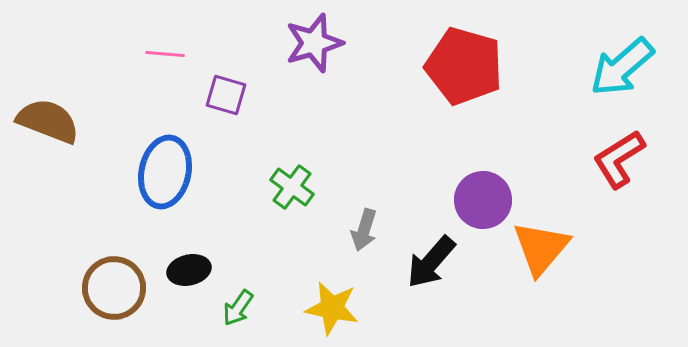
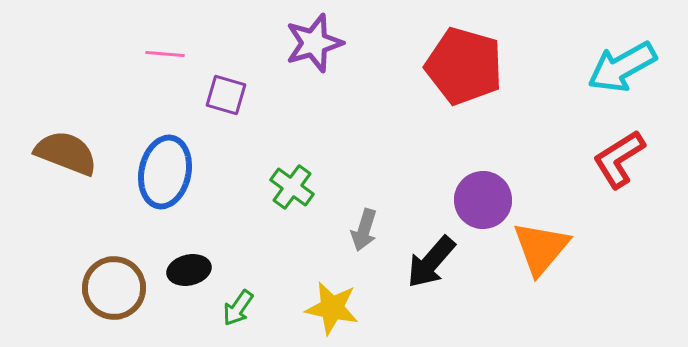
cyan arrow: rotated 12 degrees clockwise
brown semicircle: moved 18 px right, 32 px down
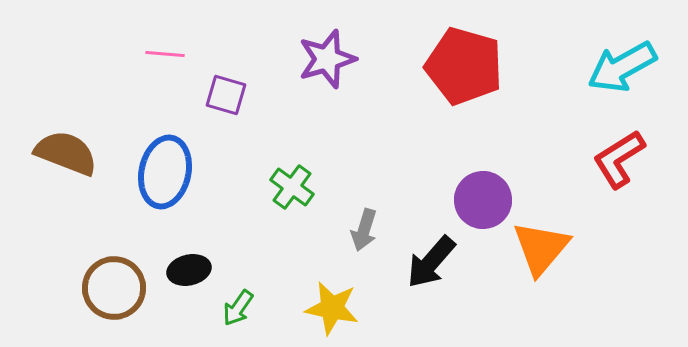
purple star: moved 13 px right, 16 px down
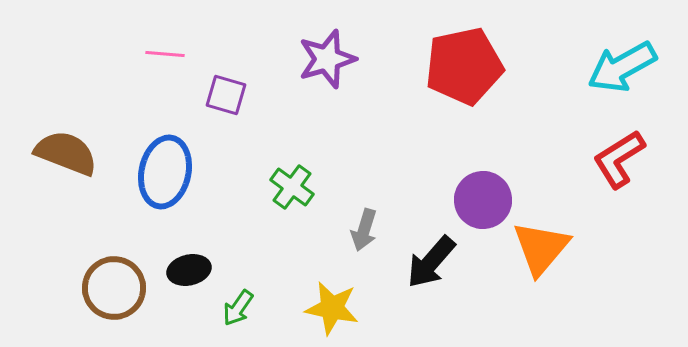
red pentagon: rotated 28 degrees counterclockwise
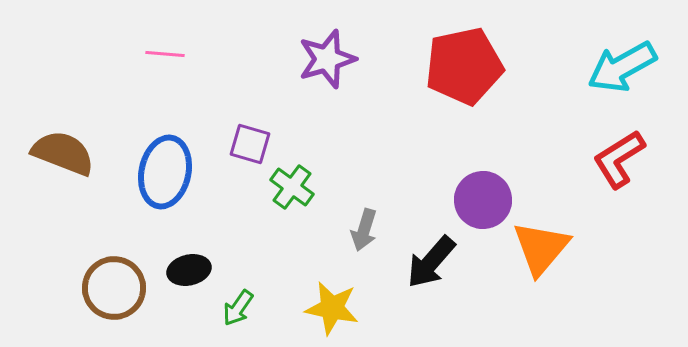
purple square: moved 24 px right, 49 px down
brown semicircle: moved 3 px left
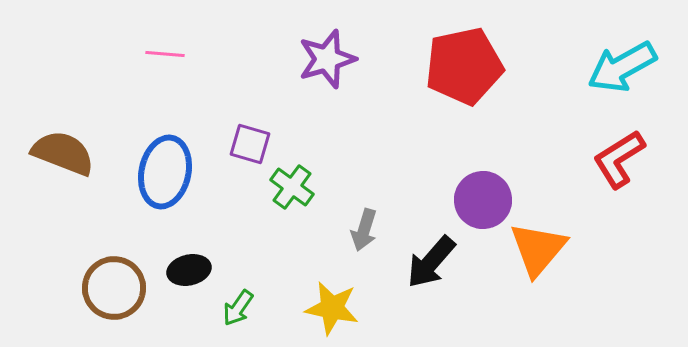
orange triangle: moved 3 px left, 1 px down
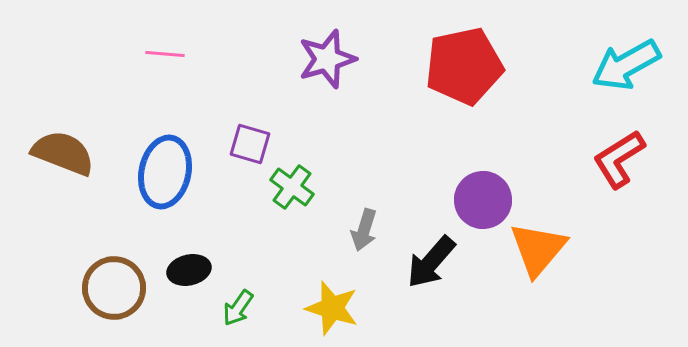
cyan arrow: moved 4 px right, 2 px up
yellow star: rotated 6 degrees clockwise
